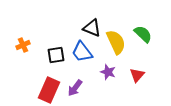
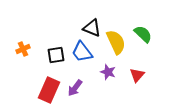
orange cross: moved 4 px down
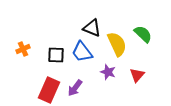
yellow semicircle: moved 1 px right, 2 px down
black square: rotated 12 degrees clockwise
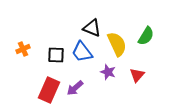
green semicircle: moved 3 px right, 2 px down; rotated 78 degrees clockwise
purple arrow: rotated 12 degrees clockwise
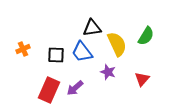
black triangle: rotated 30 degrees counterclockwise
red triangle: moved 5 px right, 4 px down
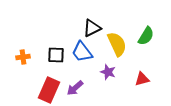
black triangle: rotated 18 degrees counterclockwise
orange cross: moved 8 px down; rotated 16 degrees clockwise
red triangle: rotated 35 degrees clockwise
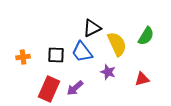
red rectangle: moved 1 px up
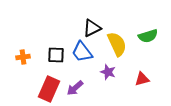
green semicircle: moved 2 px right; rotated 42 degrees clockwise
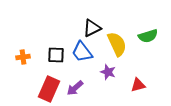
red triangle: moved 4 px left, 6 px down
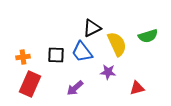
purple star: rotated 14 degrees counterclockwise
red triangle: moved 1 px left, 3 px down
red rectangle: moved 19 px left, 5 px up
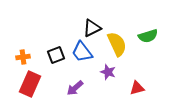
black square: rotated 24 degrees counterclockwise
purple star: rotated 14 degrees clockwise
